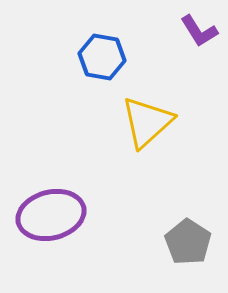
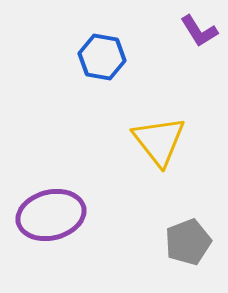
yellow triangle: moved 12 px right, 19 px down; rotated 26 degrees counterclockwise
gray pentagon: rotated 18 degrees clockwise
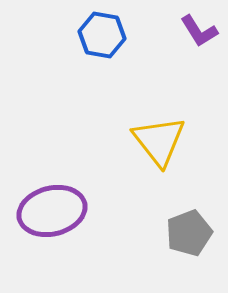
blue hexagon: moved 22 px up
purple ellipse: moved 1 px right, 4 px up
gray pentagon: moved 1 px right, 9 px up
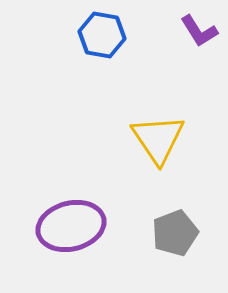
yellow triangle: moved 1 px left, 2 px up; rotated 4 degrees clockwise
purple ellipse: moved 19 px right, 15 px down
gray pentagon: moved 14 px left
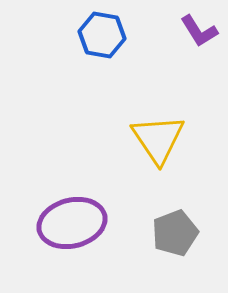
purple ellipse: moved 1 px right, 3 px up
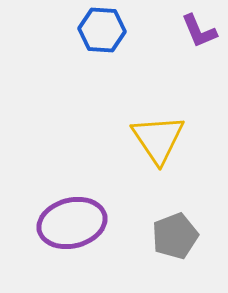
purple L-shape: rotated 9 degrees clockwise
blue hexagon: moved 5 px up; rotated 6 degrees counterclockwise
gray pentagon: moved 3 px down
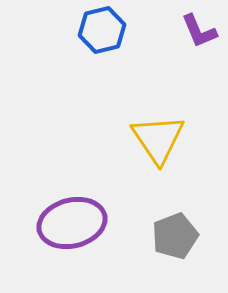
blue hexagon: rotated 18 degrees counterclockwise
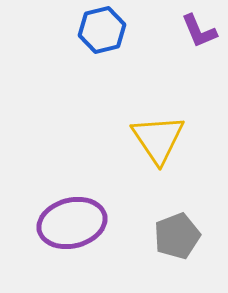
gray pentagon: moved 2 px right
